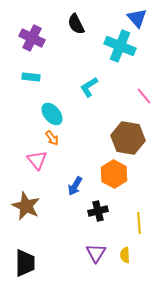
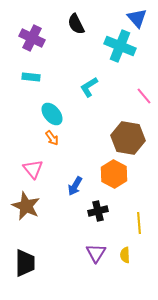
pink triangle: moved 4 px left, 9 px down
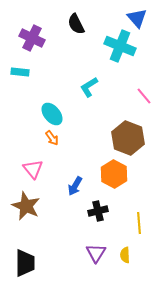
cyan rectangle: moved 11 px left, 5 px up
brown hexagon: rotated 12 degrees clockwise
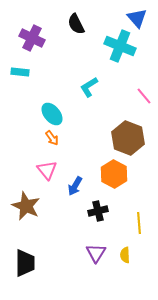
pink triangle: moved 14 px right, 1 px down
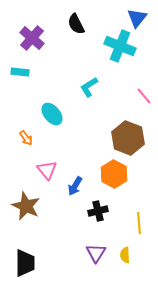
blue triangle: rotated 20 degrees clockwise
purple cross: rotated 15 degrees clockwise
orange arrow: moved 26 px left
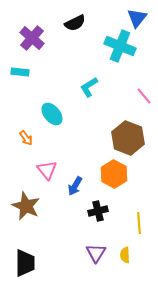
black semicircle: moved 1 px left, 1 px up; rotated 90 degrees counterclockwise
